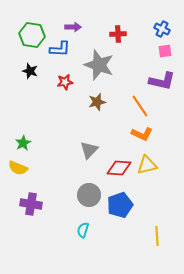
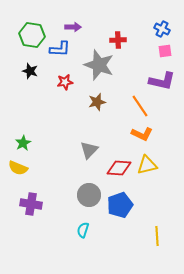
red cross: moved 6 px down
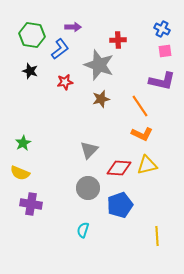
blue L-shape: rotated 40 degrees counterclockwise
brown star: moved 4 px right, 3 px up
yellow semicircle: moved 2 px right, 5 px down
gray circle: moved 1 px left, 7 px up
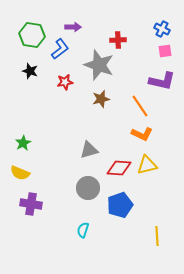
gray triangle: rotated 30 degrees clockwise
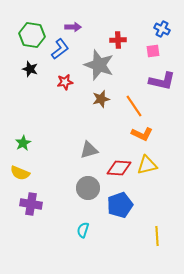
pink square: moved 12 px left
black star: moved 2 px up
orange line: moved 6 px left
